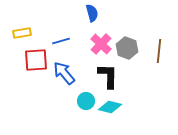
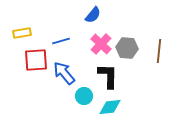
blue semicircle: moved 1 px right, 2 px down; rotated 54 degrees clockwise
gray hexagon: rotated 15 degrees counterclockwise
cyan circle: moved 2 px left, 5 px up
cyan diamond: rotated 20 degrees counterclockwise
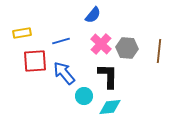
red square: moved 1 px left, 1 px down
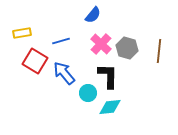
gray hexagon: rotated 10 degrees clockwise
red square: rotated 35 degrees clockwise
cyan circle: moved 4 px right, 3 px up
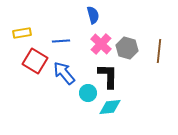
blue semicircle: rotated 54 degrees counterclockwise
blue line: rotated 12 degrees clockwise
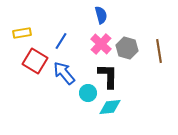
blue semicircle: moved 8 px right
blue line: rotated 54 degrees counterclockwise
brown line: rotated 15 degrees counterclockwise
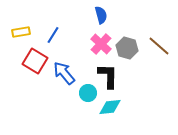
yellow rectangle: moved 1 px left, 1 px up
blue line: moved 8 px left, 6 px up
brown line: moved 5 px up; rotated 40 degrees counterclockwise
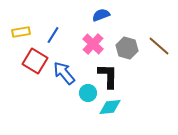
blue semicircle: rotated 96 degrees counterclockwise
pink cross: moved 8 px left
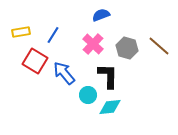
cyan circle: moved 2 px down
